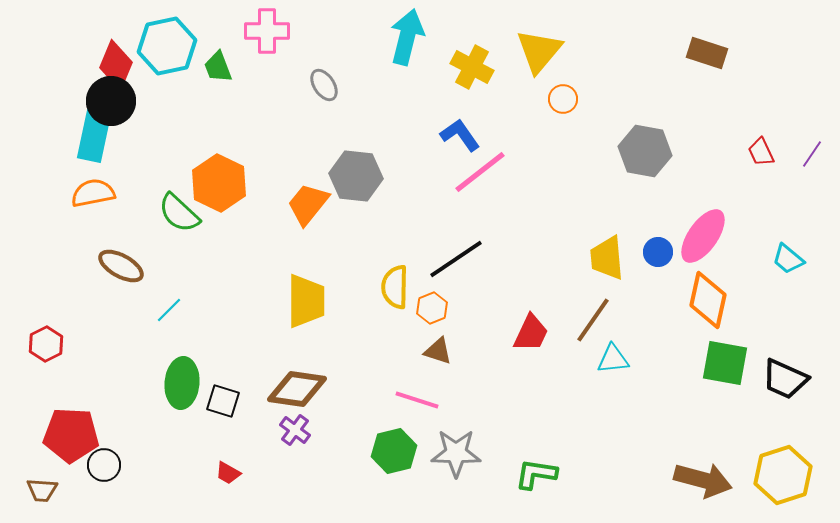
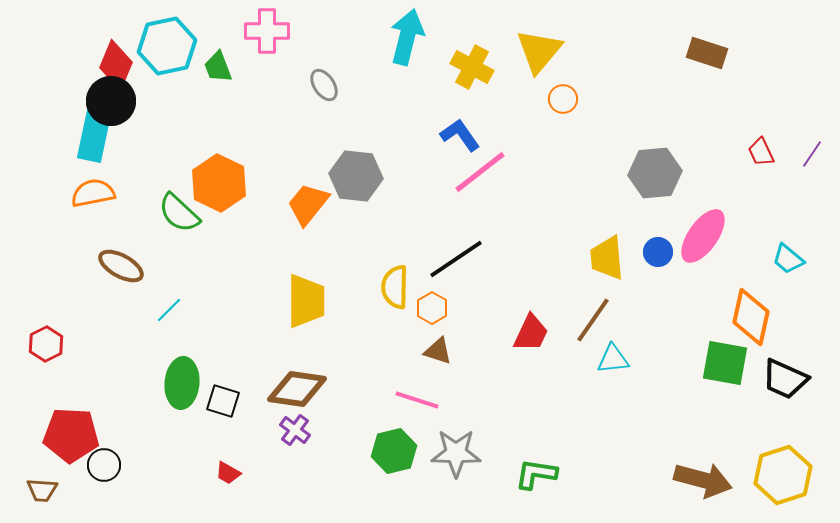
gray hexagon at (645, 151): moved 10 px right, 22 px down; rotated 15 degrees counterclockwise
orange diamond at (708, 300): moved 43 px right, 17 px down
orange hexagon at (432, 308): rotated 8 degrees counterclockwise
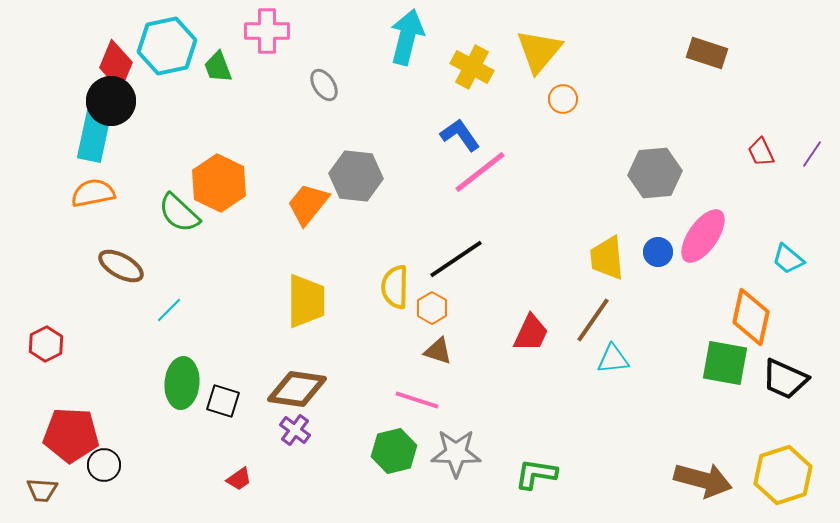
red trapezoid at (228, 473): moved 11 px right, 6 px down; rotated 64 degrees counterclockwise
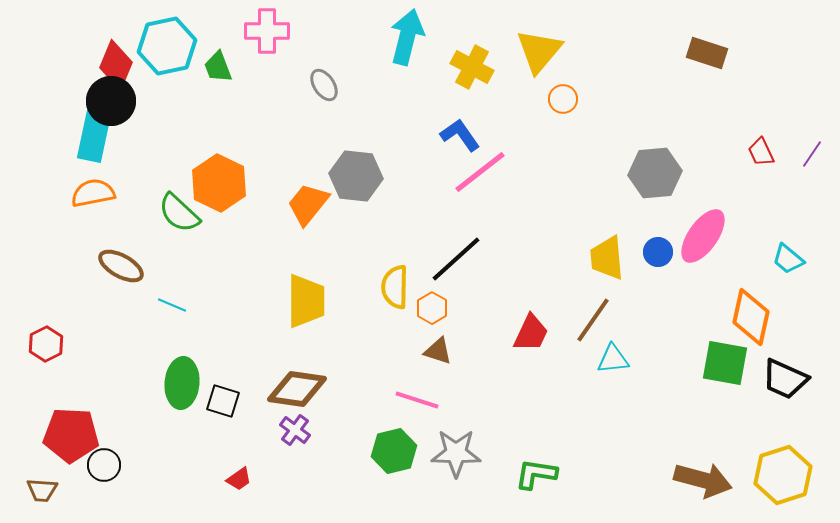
black line at (456, 259): rotated 8 degrees counterclockwise
cyan line at (169, 310): moved 3 px right, 5 px up; rotated 68 degrees clockwise
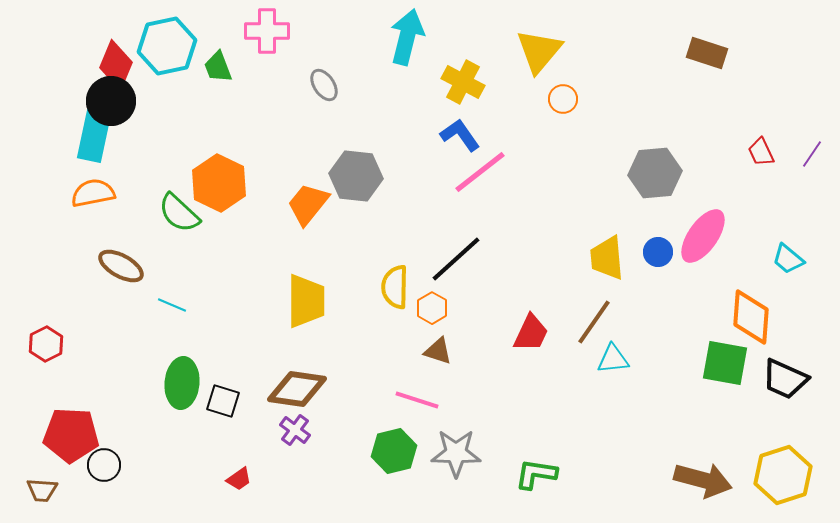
yellow cross at (472, 67): moved 9 px left, 15 px down
orange diamond at (751, 317): rotated 8 degrees counterclockwise
brown line at (593, 320): moved 1 px right, 2 px down
